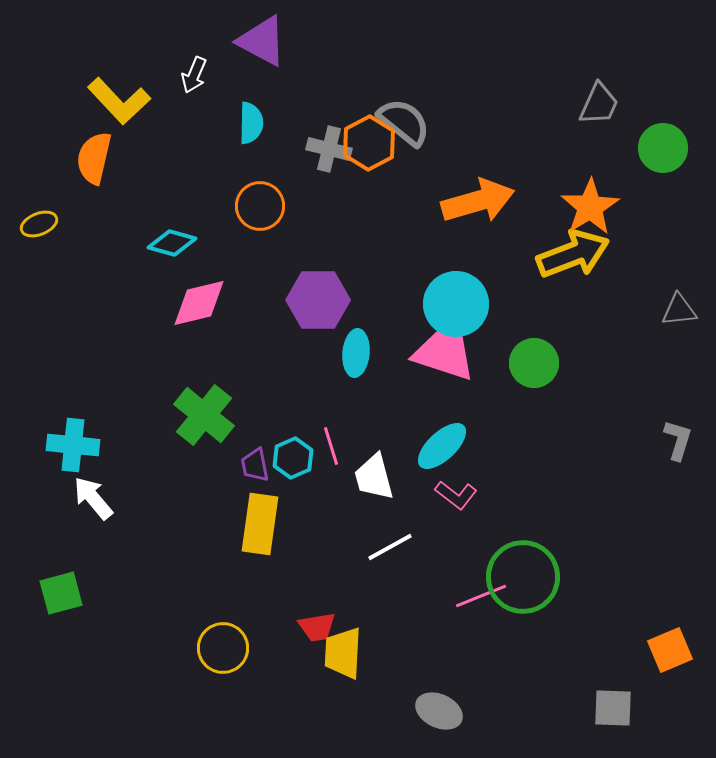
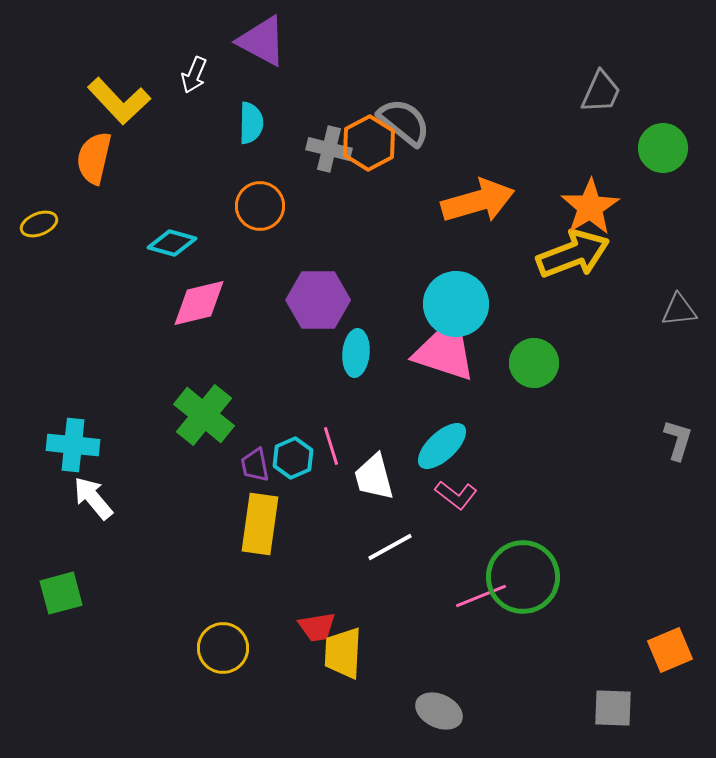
gray trapezoid at (599, 104): moved 2 px right, 12 px up
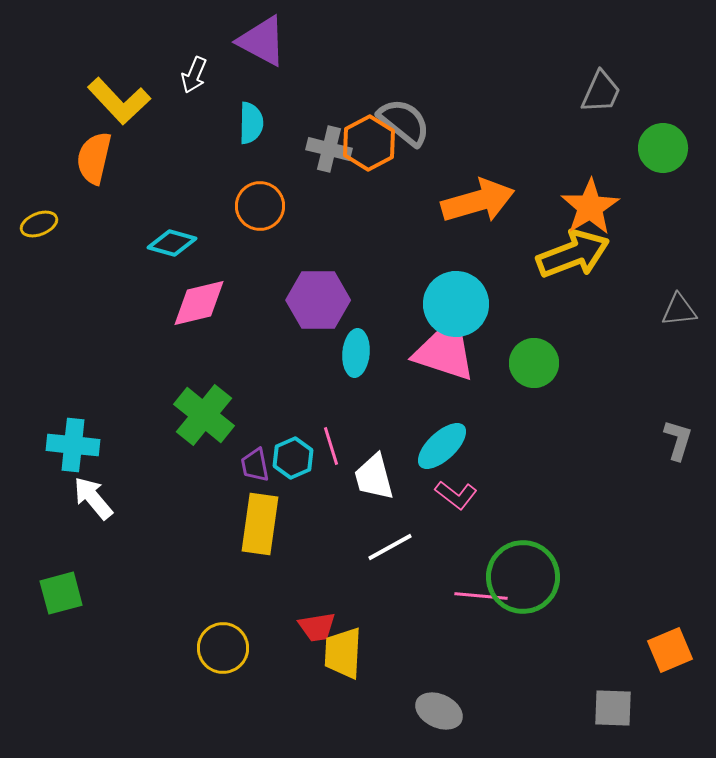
pink line at (481, 596): rotated 27 degrees clockwise
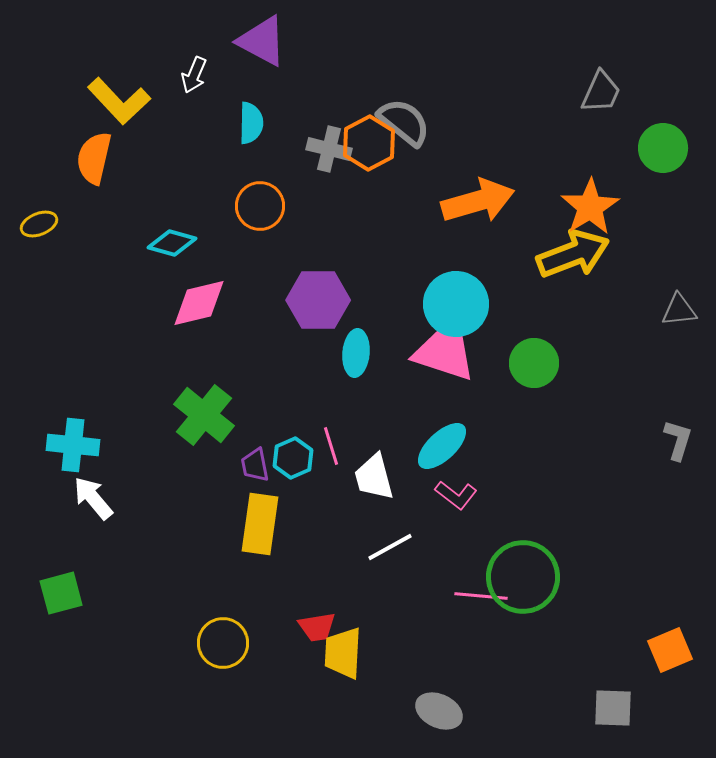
yellow circle at (223, 648): moved 5 px up
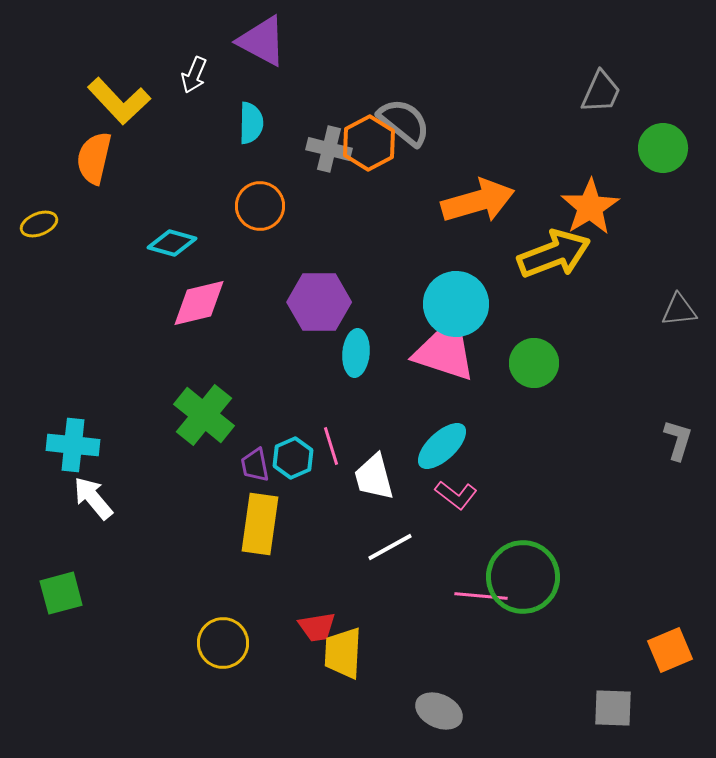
yellow arrow at (573, 254): moved 19 px left
purple hexagon at (318, 300): moved 1 px right, 2 px down
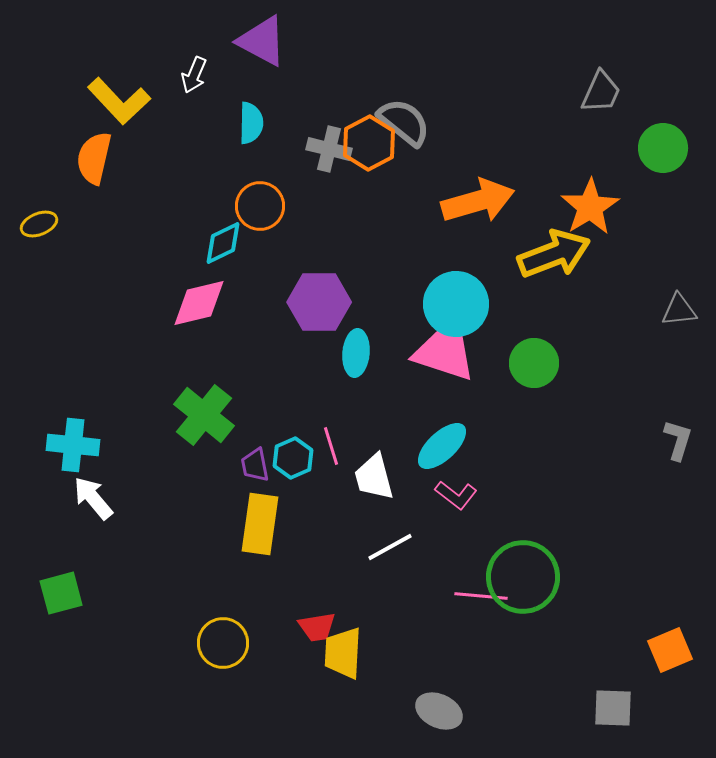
cyan diamond at (172, 243): moved 51 px right; rotated 42 degrees counterclockwise
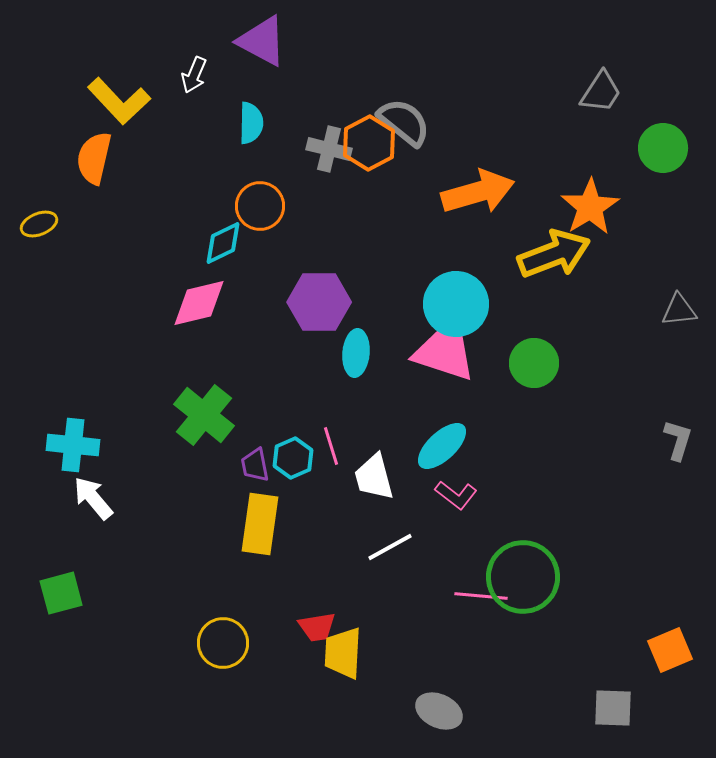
gray trapezoid at (601, 92): rotated 9 degrees clockwise
orange arrow at (478, 201): moved 9 px up
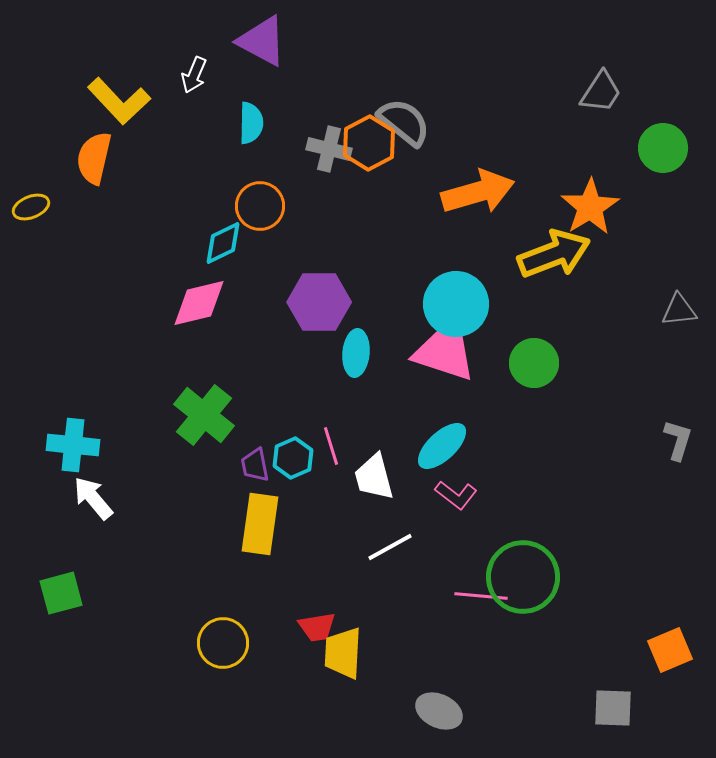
yellow ellipse at (39, 224): moved 8 px left, 17 px up
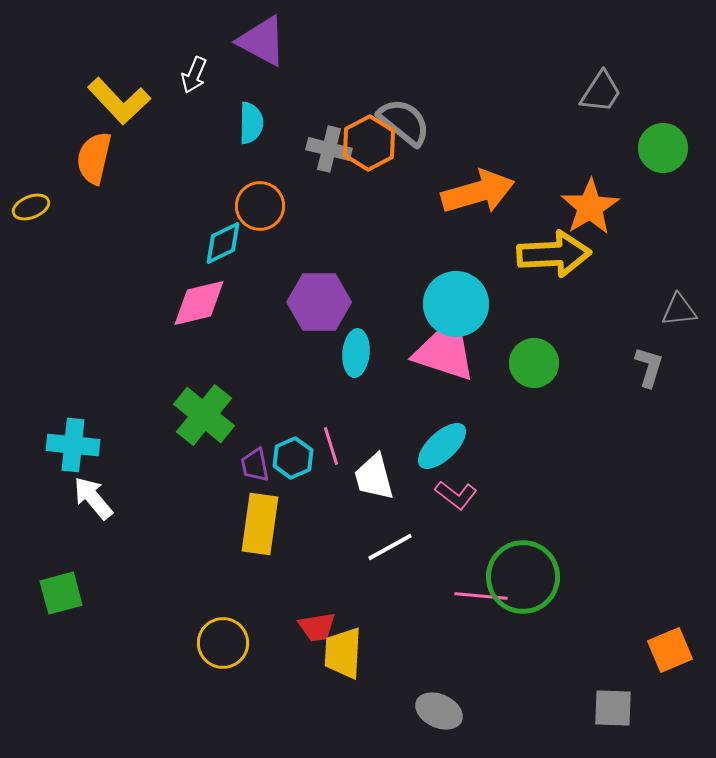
yellow arrow at (554, 254): rotated 18 degrees clockwise
gray L-shape at (678, 440): moved 29 px left, 73 px up
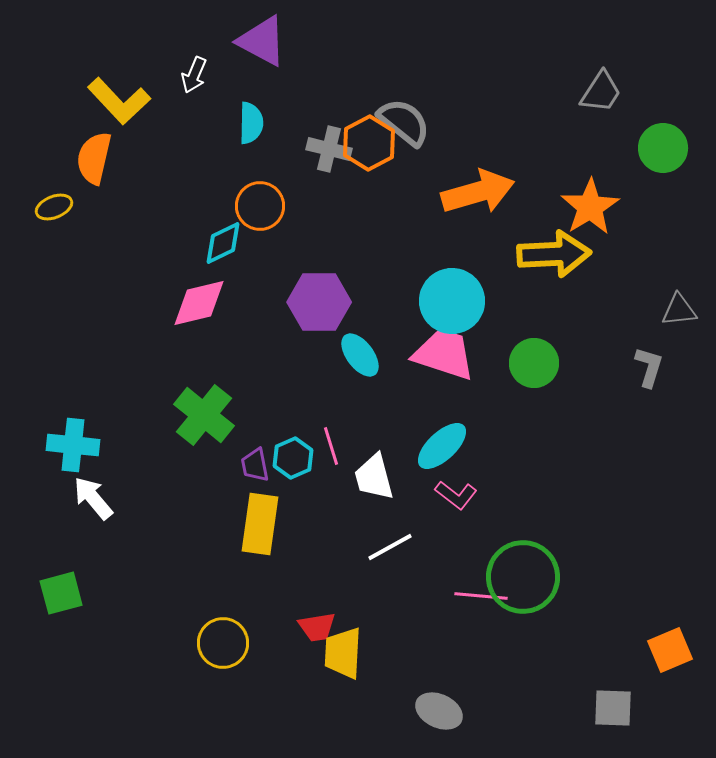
yellow ellipse at (31, 207): moved 23 px right
cyan circle at (456, 304): moved 4 px left, 3 px up
cyan ellipse at (356, 353): moved 4 px right, 2 px down; rotated 42 degrees counterclockwise
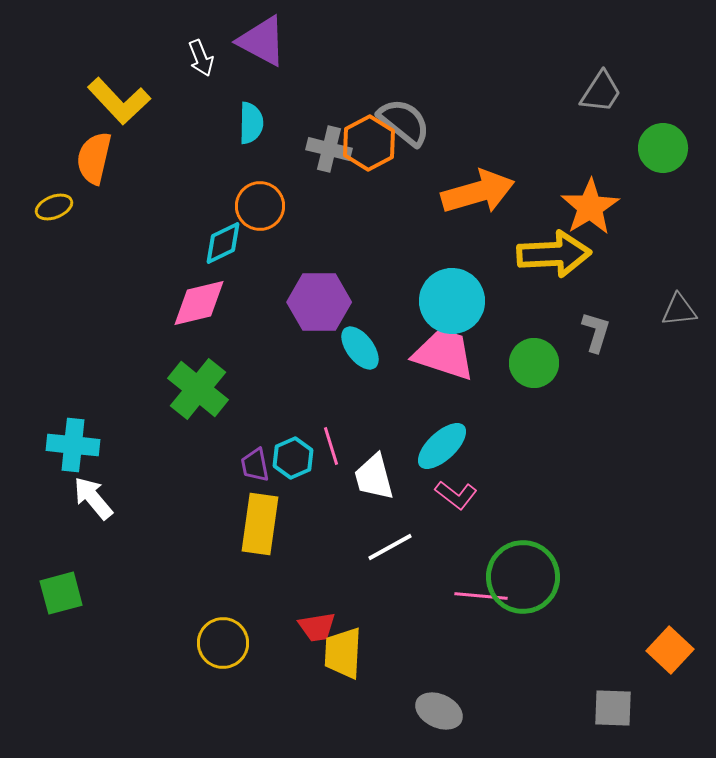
white arrow at (194, 75): moved 7 px right, 17 px up; rotated 45 degrees counterclockwise
cyan ellipse at (360, 355): moved 7 px up
gray L-shape at (649, 367): moved 53 px left, 35 px up
green cross at (204, 415): moved 6 px left, 26 px up
orange square at (670, 650): rotated 24 degrees counterclockwise
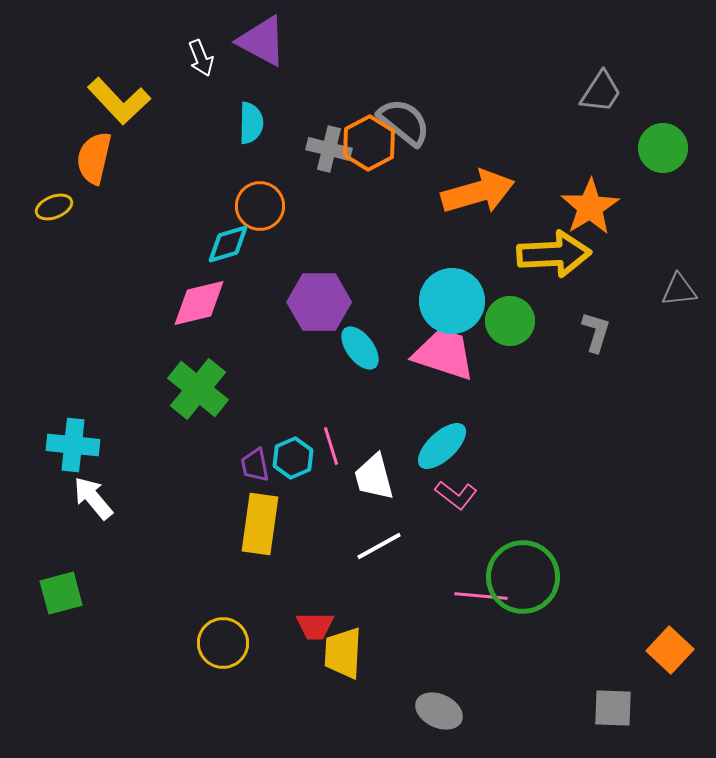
cyan diamond at (223, 243): moved 5 px right, 1 px down; rotated 9 degrees clockwise
gray triangle at (679, 310): moved 20 px up
green circle at (534, 363): moved 24 px left, 42 px up
white line at (390, 547): moved 11 px left, 1 px up
red trapezoid at (317, 627): moved 2 px left, 1 px up; rotated 9 degrees clockwise
